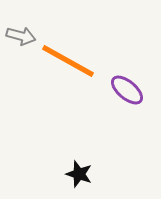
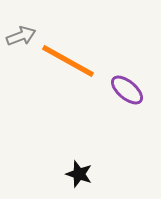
gray arrow: rotated 36 degrees counterclockwise
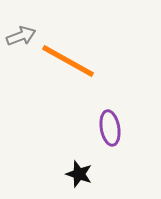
purple ellipse: moved 17 px left, 38 px down; rotated 40 degrees clockwise
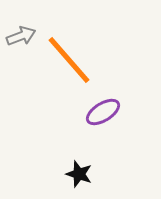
orange line: moved 1 px right, 1 px up; rotated 20 degrees clockwise
purple ellipse: moved 7 px left, 16 px up; rotated 68 degrees clockwise
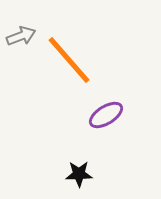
purple ellipse: moved 3 px right, 3 px down
black star: rotated 20 degrees counterclockwise
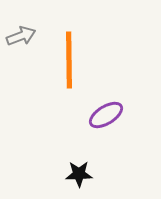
orange line: rotated 40 degrees clockwise
